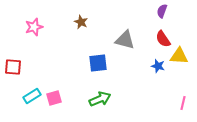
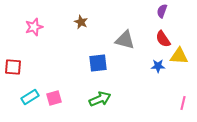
blue star: rotated 16 degrees counterclockwise
cyan rectangle: moved 2 px left, 1 px down
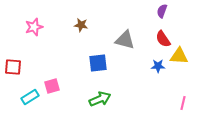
brown star: moved 3 px down; rotated 16 degrees counterclockwise
pink square: moved 2 px left, 12 px up
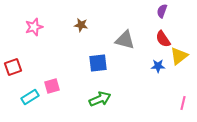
yellow triangle: rotated 42 degrees counterclockwise
red square: rotated 24 degrees counterclockwise
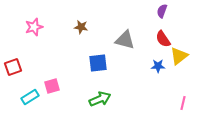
brown star: moved 2 px down
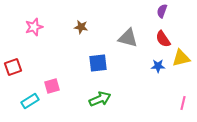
gray triangle: moved 3 px right, 2 px up
yellow triangle: moved 2 px right, 2 px down; rotated 24 degrees clockwise
cyan rectangle: moved 4 px down
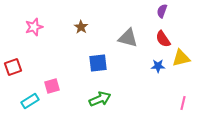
brown star: rotated 24 degrees clockwise
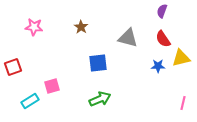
pink star: rotated 24 degrees clockwise
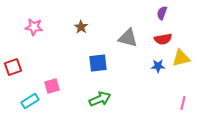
purple semicircle: moved 2 px down
red semicircle: rotated 66 degrees counterclockwise
